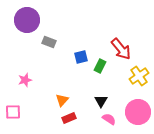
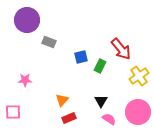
pink star: rotated 16 degrees clockwise
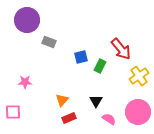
pink star: moved 2 px down
black triangle: moved 5 px left
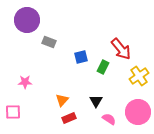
green rectangle: moved 3 px right, 1 px down
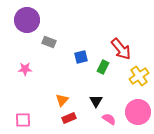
pink star: moved 13 px up
pink square: moved 10 px right, 8 px down
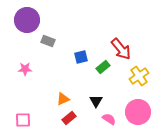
gray rectangle: moved 1 px left, 1 px up
green rectangle: rotated 24 degrees clockwise
orange triangle: moved 1 px right, 1 px up; rotated 24 degrees clockwise
red rectangle: rotated 16 degrees counterclockwise
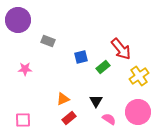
purple circle: moved 9 px left
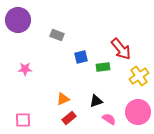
gray rectangle: moved 9 px right, 6 px up
green rectangle: rotated 32 degrees clockwise
black triangle: rotated 40 degrees clockwise
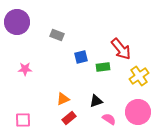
purple circle: moved 1 px left, 2 px down
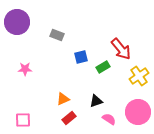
green rectangle: rotated 24 degrees counterclockwise
